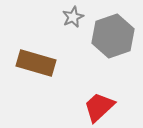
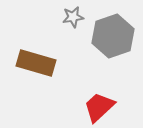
gray star: rotated 15 degrees clockwise
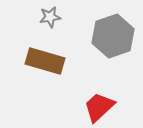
gray star: moved 23 px left
brown rectangle: moved 9 px right, 2 px up
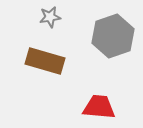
red trapezoid: rotated 48 degrees clockwise
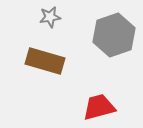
gray hexagon: moved 1 px right, 1 px up
red trapezoid: rotated 20 degrees counterclockwise
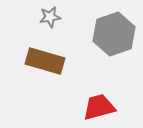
gray hexagon: moved 1 px up
